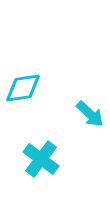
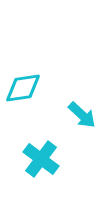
cyan arrow: moved 8 px left, 1 px down
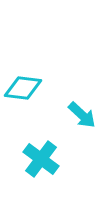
cyan diamond: rotated 15 degrees clockwise
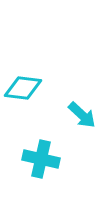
cyan cross: rotated 24 degrees counterclockwise
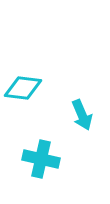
cyan arrow: rotated 24 degrees clockwise
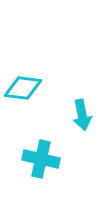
cyan arrow: rotated 12 degrees clockwise
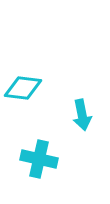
cyan cross: moved 2 px left
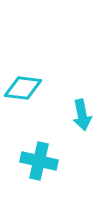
cyan cross: moved 2 px down
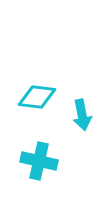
cyan diamond: moved 14 px right, 9 px down
